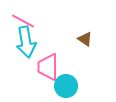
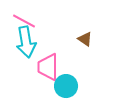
pink line: moved 1 px right
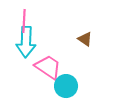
pink line: rotated 65 degrees clockwise
cyan arrow: rotated 12 degrees clockwise
pink trapezoid: rotated 124 degrees clockwise
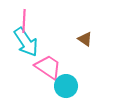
cyan arrow: rotated 36 degrees counterclockwise
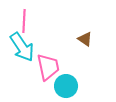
cyan arrow: moved 4 px left, 5 px down
pink trapezoid: rotated 44 degrees clockwise
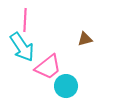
pink line: moved 1 px right, 1 px up
brown triangle: rotated 49 degrees counterclockwise
pink trapezoid: rotated 64 degrees clockwise
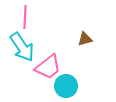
pink line: moved 3 px up
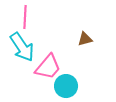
pink trapezoid: rotated 12 degrees counterclockwise
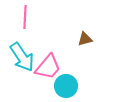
cyan arrow: moved 10 px down
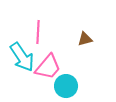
pink line: moved 13 px right, 15 px down
